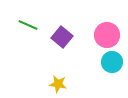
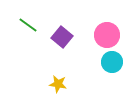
green line: rotated 12 degrees clockwise
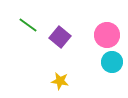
purple square: moved 2 px left
yellow star: moved 2 px right, 3 px up
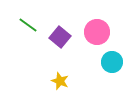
pink circle: moved 10 px left, 3 px up
yellow star: rotated 12 degrees clockwise
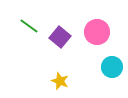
green line: moved 1 px right, 1 px down
cyan circle: moved 5 px down
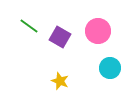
pink circle: moved 1 px right, 1 px up
purple square: rotated 10 degrees counterclockwise
cyan circle: moved 2 px left, 1 px down
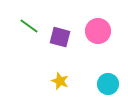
purple square: rotated 15 degrees counterclockwise
cyan circle: moved 2 px left, 16 px down
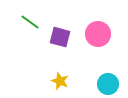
green line: moved 1 px right, 4 px up
pink circle: moved 3 px down
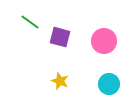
pink circle: moved 6 px right, 7 px down
cyan circle: moved 1 px right
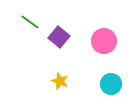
purple square: moved 1 px left; rotated 25 degrees clockwise
cyan circle: moved 2 px right
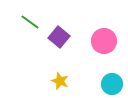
cyan circle: moved 1 px right
